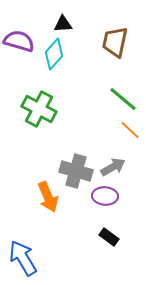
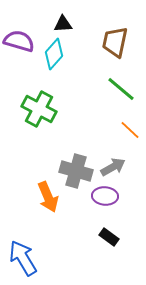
green line: moved 2 px left, 10 px up
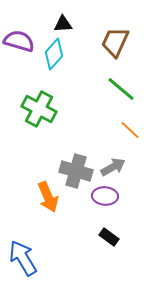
brown trapezoid: rotated 12 degrees clockwise
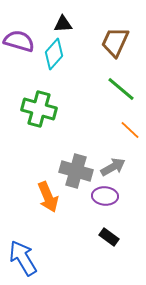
green cross: rotated 12 degrees counterclockwise
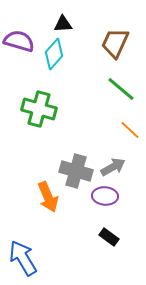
brown trapezoid: moved 1 px down
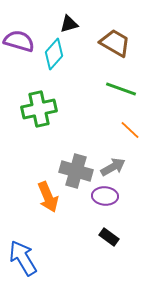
black triangle: moved 6 px right; rotated 12 degrees counterclockwise
brown trapezoid: rotated 96 degrees clockwise
green line: rotated 20 degrees counterclockwise
green cross: rotated 28 degrees counterclockwise
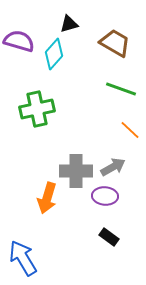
green cross: moved 2 px left
gray cross: rotated 16 degrees counterclockwise
orange arrow: moved 1 px left, 1 px down; rotated 40 degrees clockwise
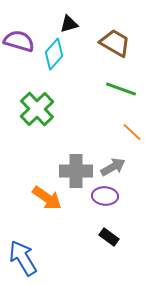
green cross: rotated 32 degrees counterclockwise
orange line: moved 2 px right, 2 px down
orange arrow: rotated 72 degrees counterclockwise
